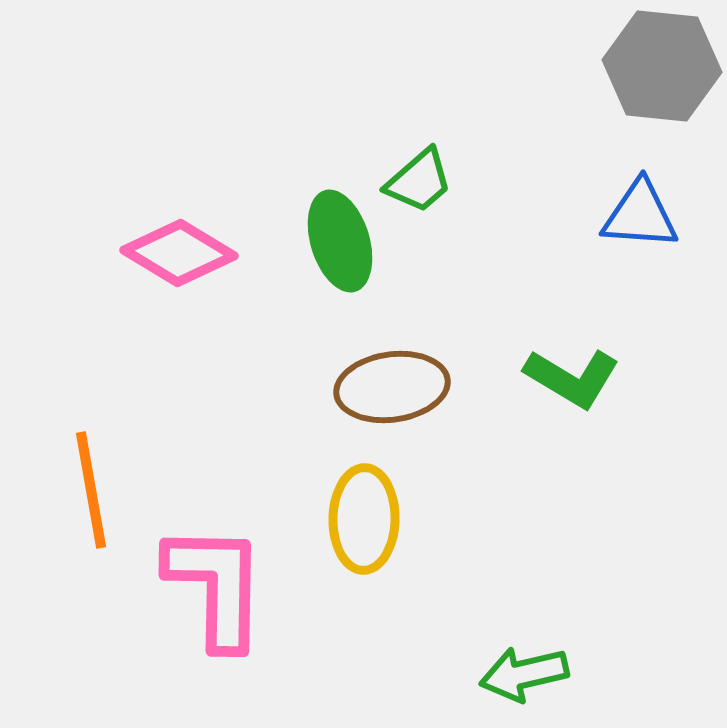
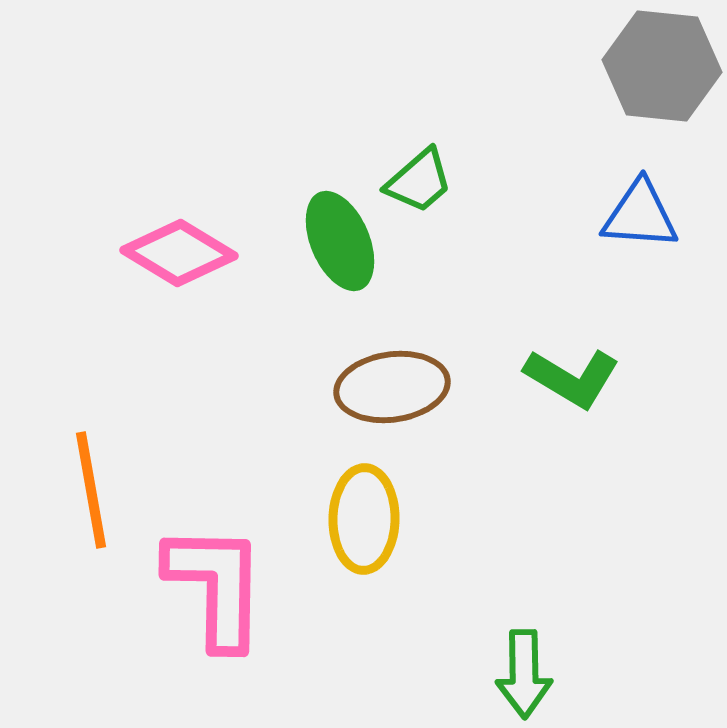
green ellipse: rotated 6 degrees counterclockwise
green arrow: rotated 78 degrees counterclockwise
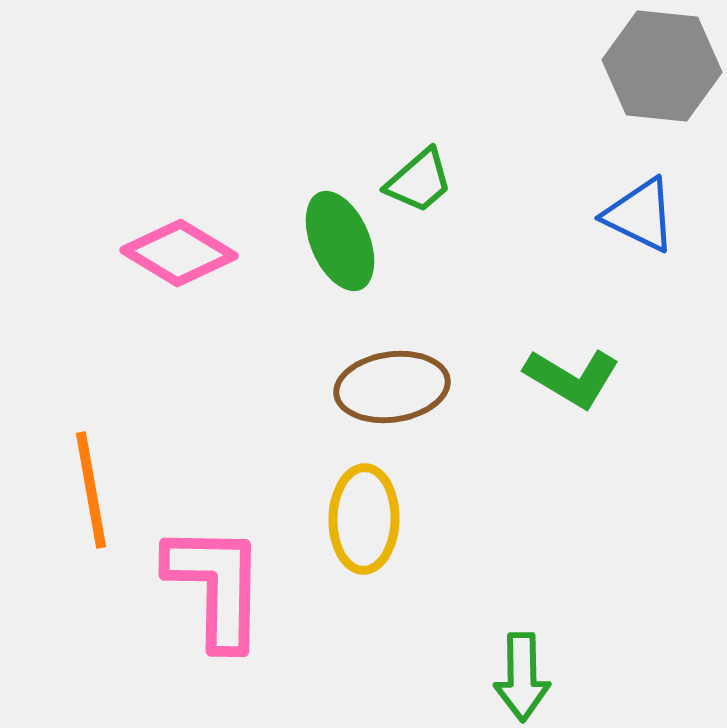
blue triangle: rotated 22 degrees clockwise
green arrow: moved 2 px left, 3 px down
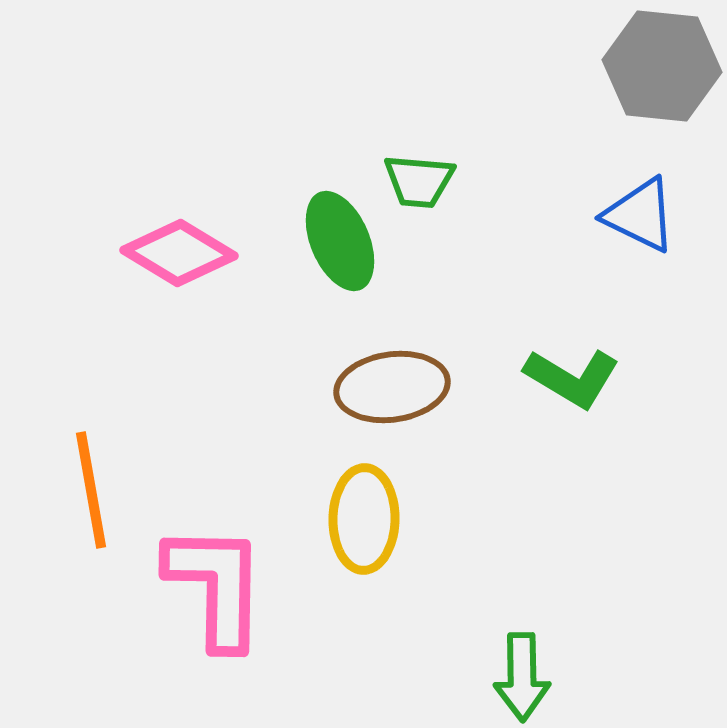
green trapezoid: rotated 46 degrees clockwise
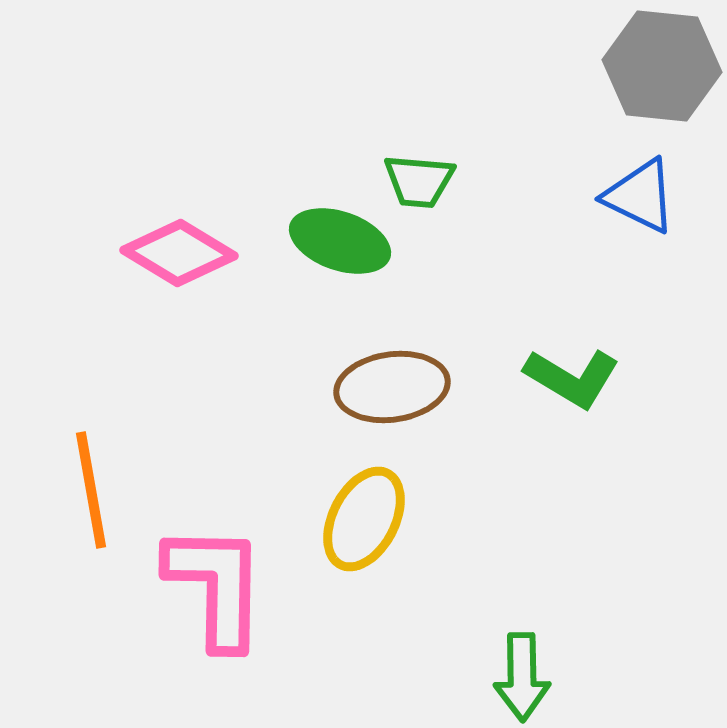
blue triangle: moved 19 px up
green ellipse: rotated 48 degrees counterclockwise
yellow ellipse: rotated 26 degrees clockwise
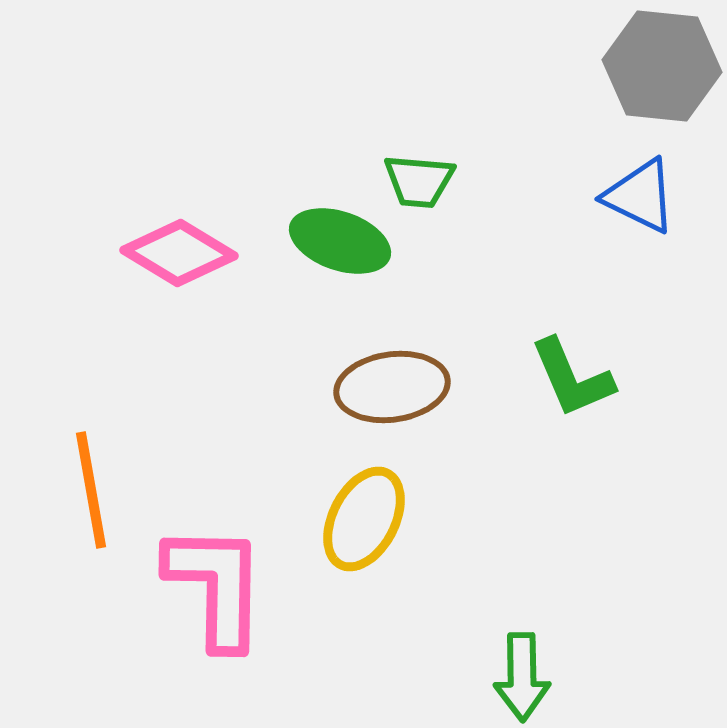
green L-shape: rotated 36 degrees clockwise
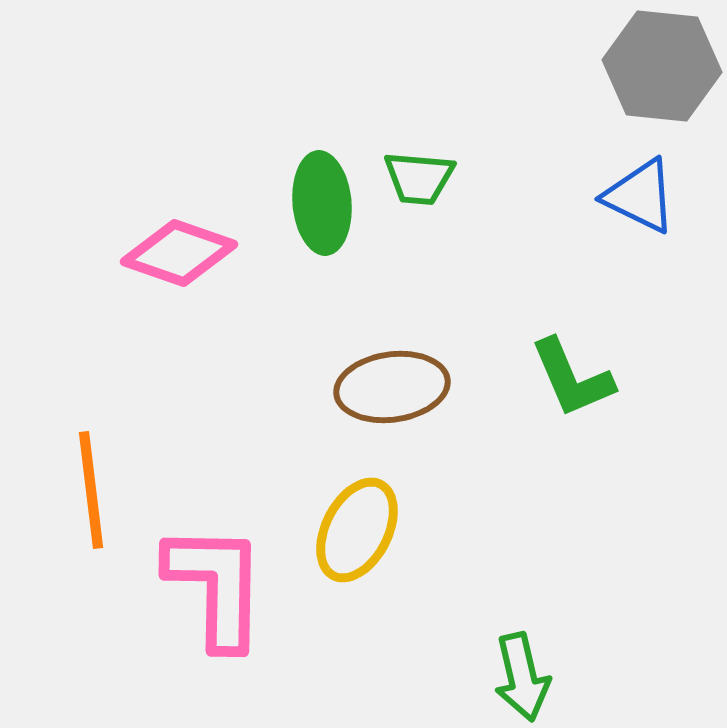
green trapezoid: moved 3 px up
green ellipse: moved 18 px left, 38 px up; rotated 66 degrees clockwise
pink diamond: rotated 12 degrees counterclockwise
orange line: rotated 3 degrees clockwise
yellow ellipse: moved 7 px left, 11 px down
green arrow: rotated 12 degrees counterclockwise
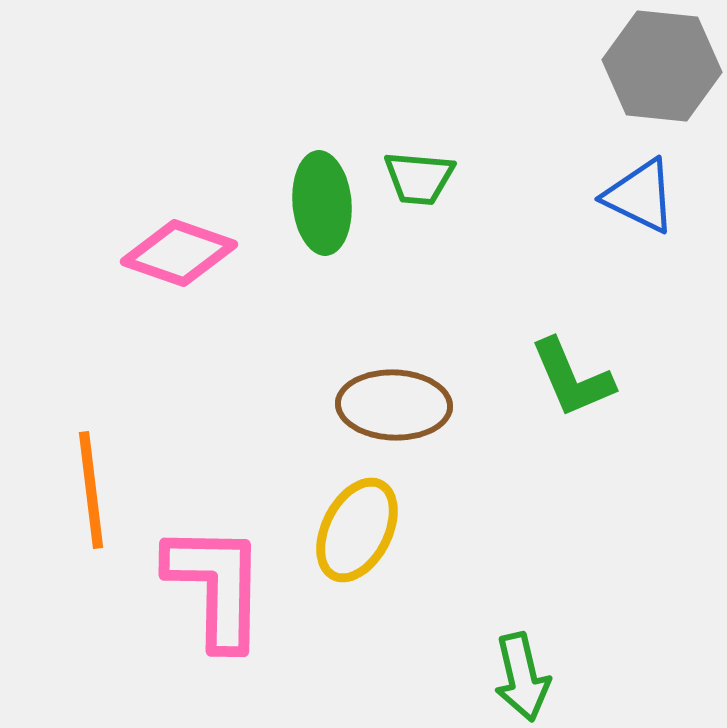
brown ellipse: moved 2 px right, 18 px down; rotated 10 degrees clockwise
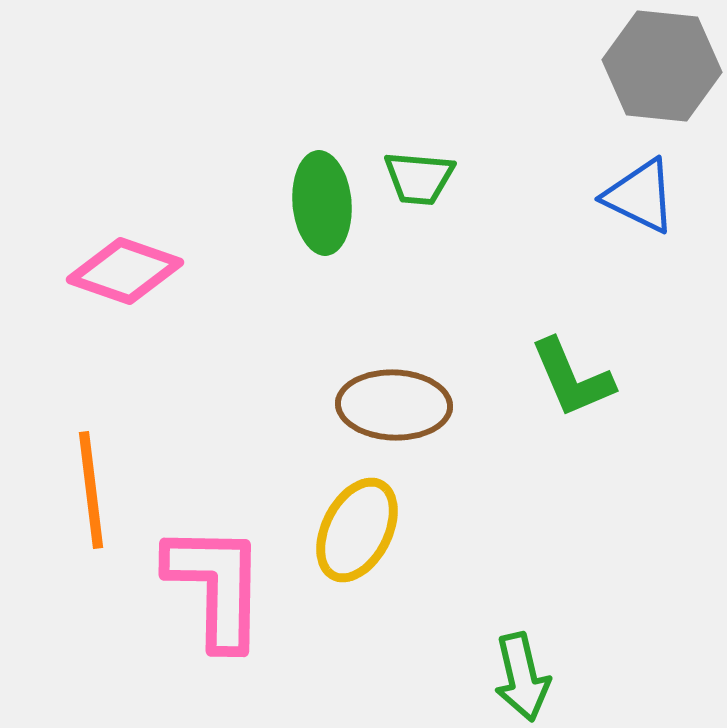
pink diamond: moved 54 px left, 18 px down
